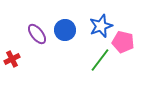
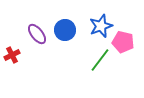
red cross: moved 4 px up
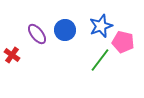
red cross: rotated 28 degrees counterclockwise
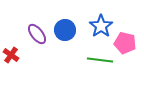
blue star: rotated 15 degrees counterclockwise
pink pentagon: moved 2 px right, 1 px down
red cross: moved 1 px left
green line: rotated 60 degrees clockwise
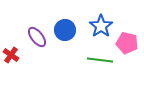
purple ellipse: moved 3 px down
pink pentagon: moved 2 px right
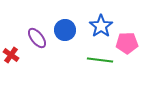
purple ellipse: moved 1 px down
pink pentagon: rotated 15 degrees counterclockwise
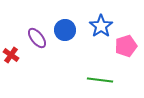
pink pentagon: moved 1 px left, 3 px down; rotated 15 degrees counterclockwise
green line: moved 20 px down
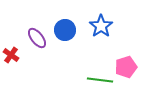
pink pentagon: moved 21 px down
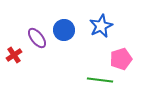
blue star: rotated 10 degrees clockwise
blue circle: moved 1 px left
red cross: moved 3 px right; rotated 21 degrees clockwise
pink pentagon: moved 5 px left, 8 px up
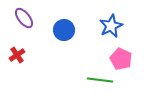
blue star: moved 10 px right
purple ellipse: moved 13 px left, 20 px up
red cross: moved 3 px right
pink pentagon: rotated 30 degrees counterclockwise
